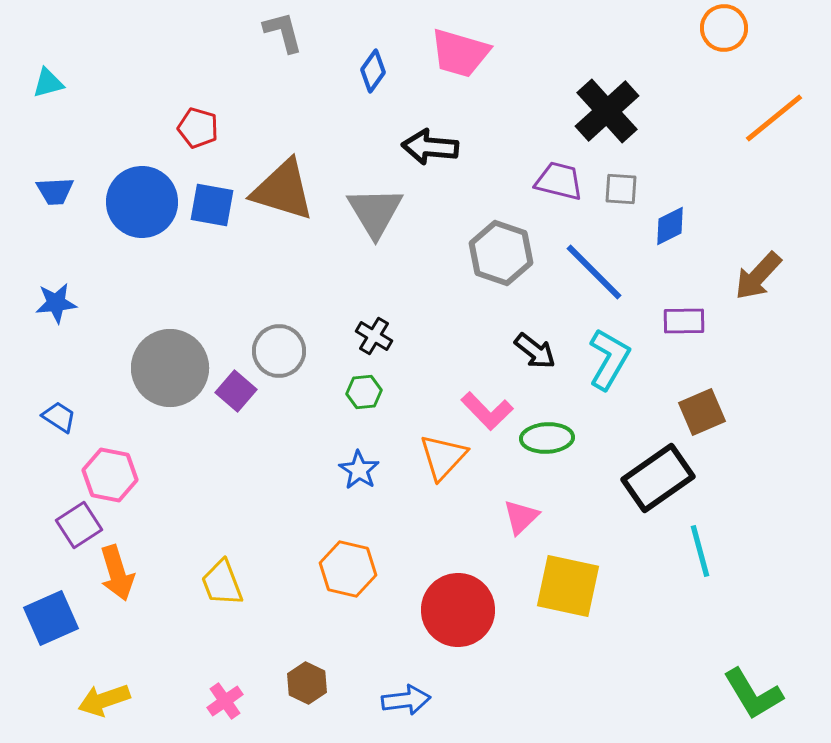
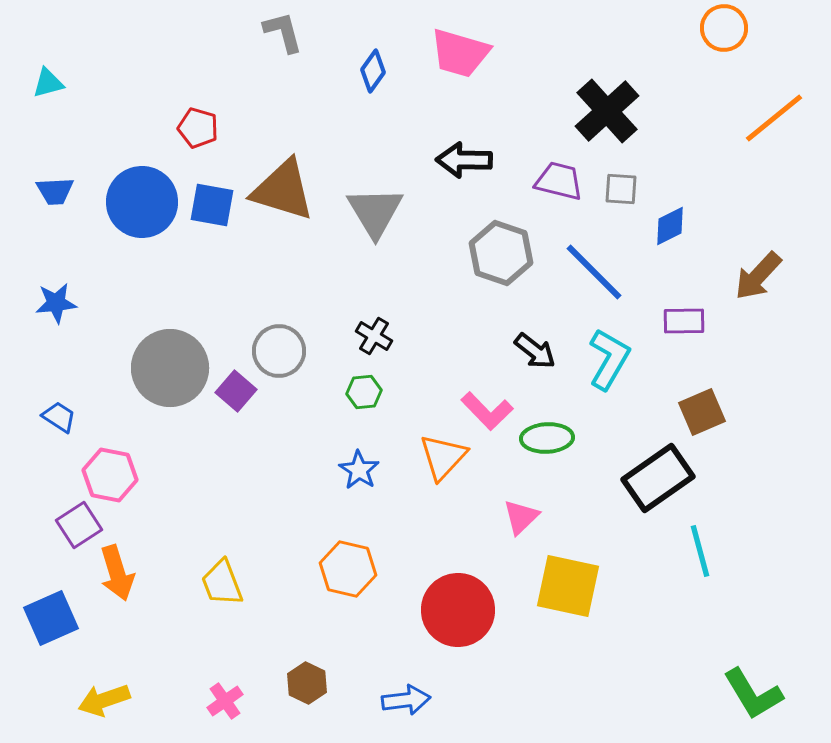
black arrow at (430, 147): moved 34 px right, 13 px down; rotated 4 degrees counterclockwise
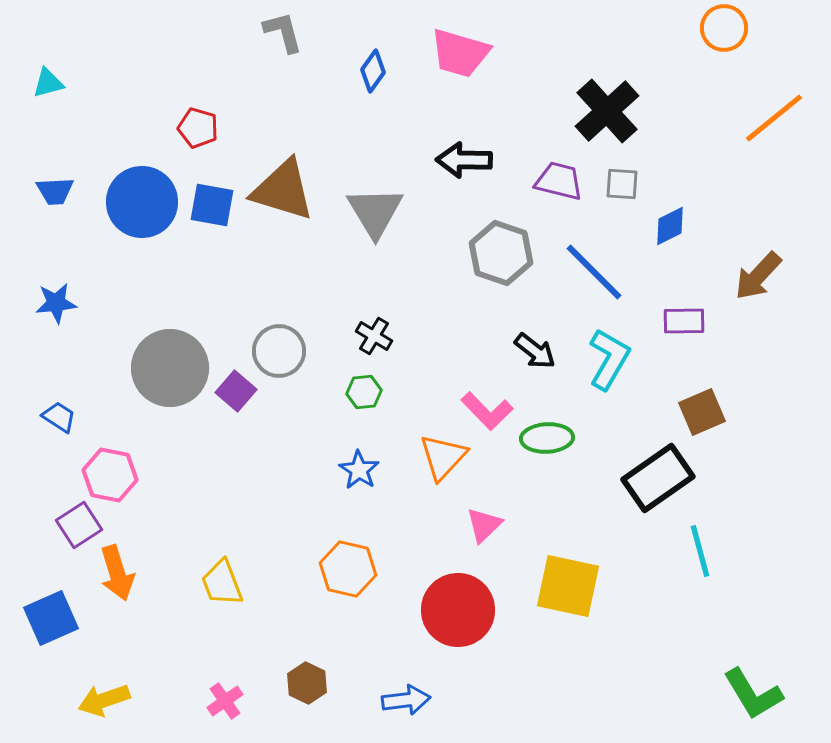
gray square at (621, 189): moved 1 px right, 5 px up
pink triangle at (521, 517): moved 37 px left, 8 px down
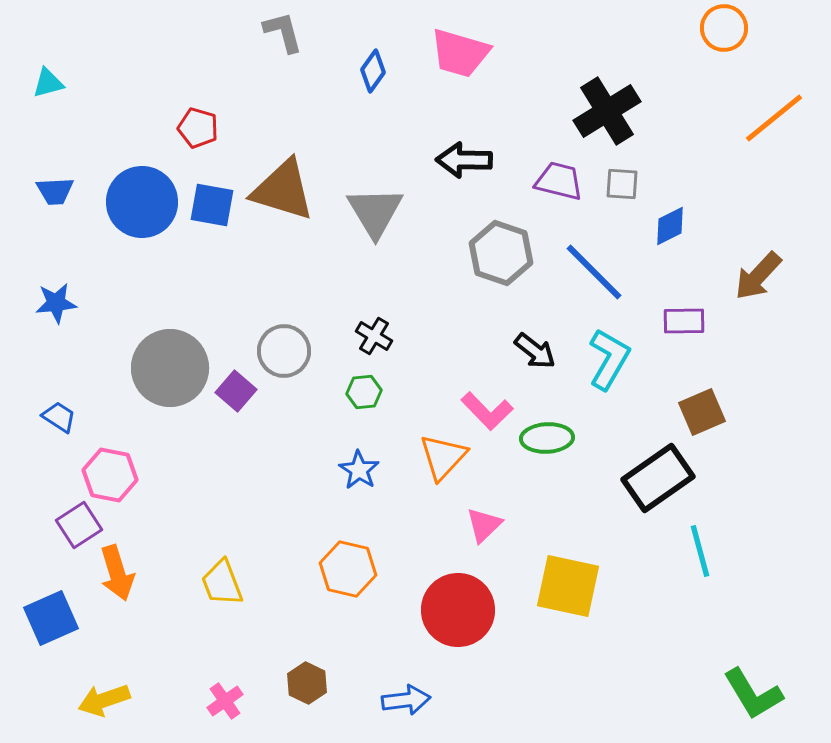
black cross at (607, 111): rotated 10 degrees clockwise
gray circle at (279, 351): moved 5 px right
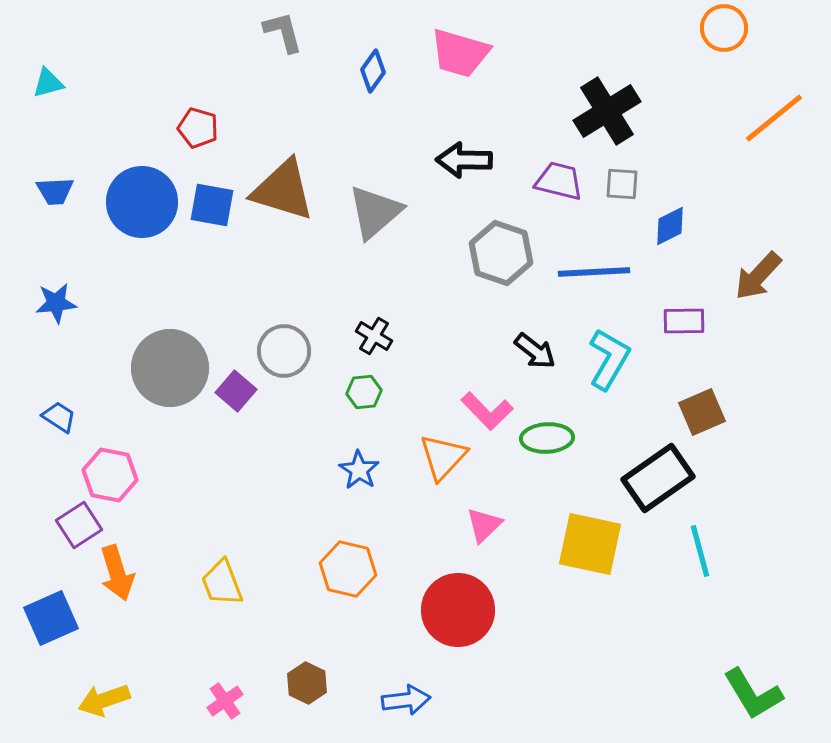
gray triangle at (375, 212): rotated 20 degrees clockwise
blue line at (594, 272): rotated 48 degrees counterclockwise
yellow square at (568, 586): moved 22 px right, 42 px up
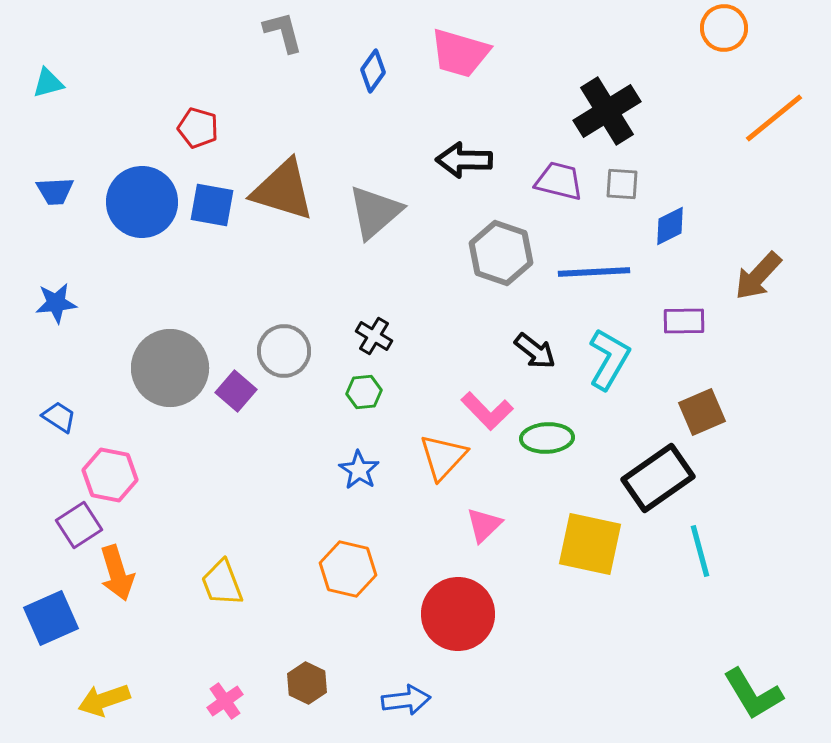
red circle at (458, 610): moved 4 px down
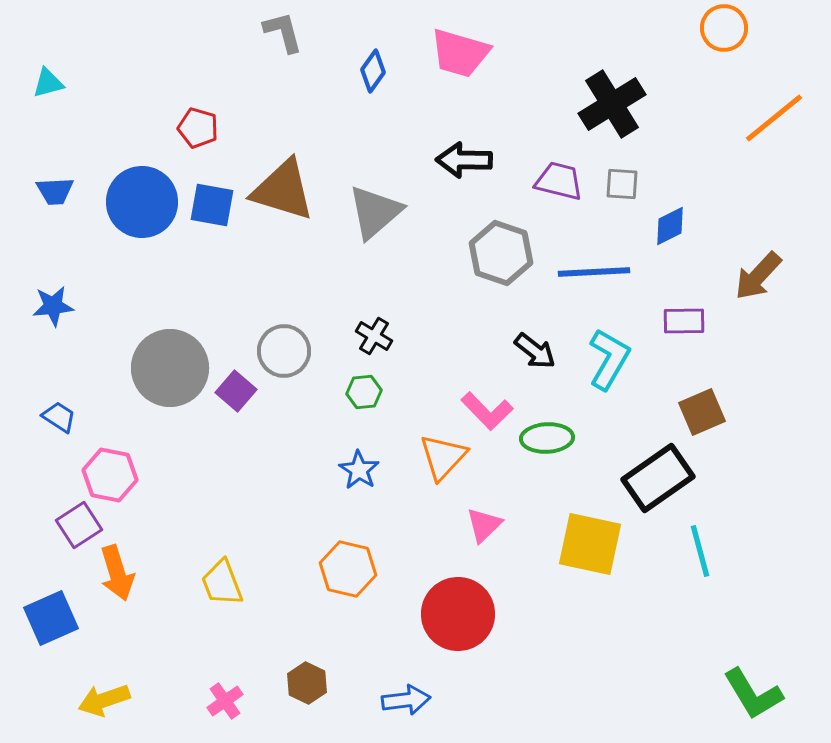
black cross at (607, 111): moved 5 px right, 7 px up
blue star at (56, 303): moved 3 px left, 3 px down
